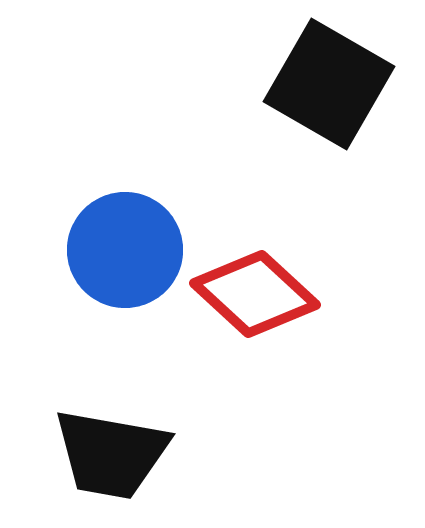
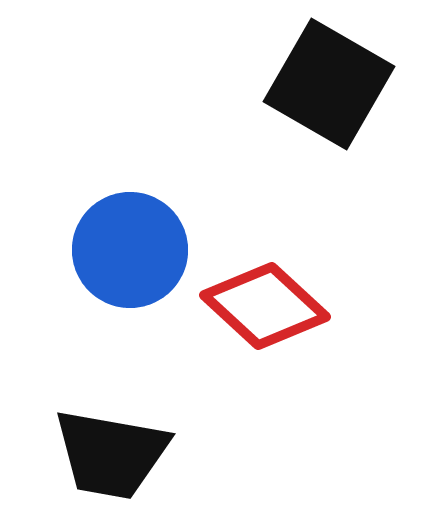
blue circle: moved 5 px right
red diamond: moved 10 px right, 12 px down
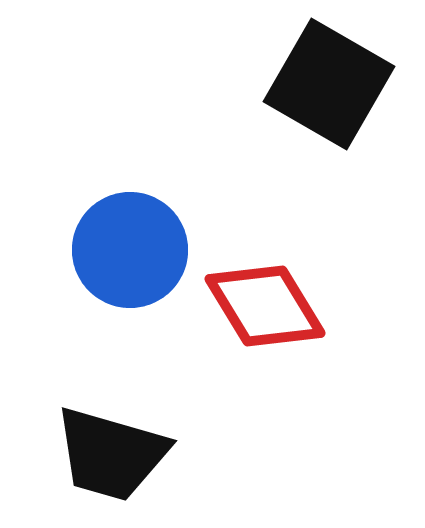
red diamond: rotated 16 degrees clockwise
black trapezoid: rotated 6 degrees clockwise
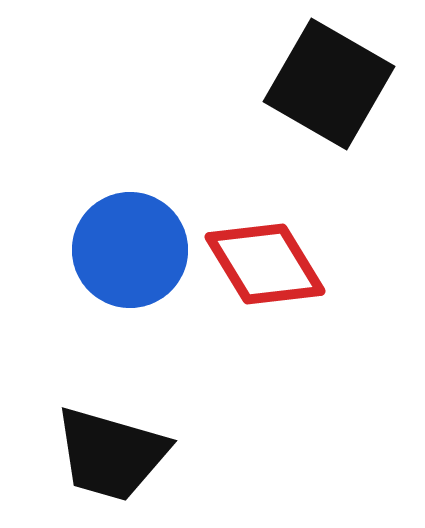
red diamond: moved 42 px up
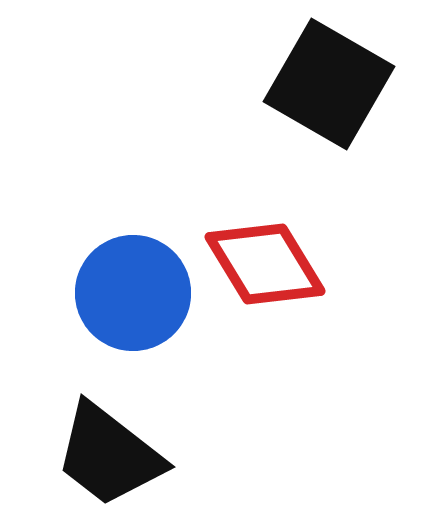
blue circle: moved 3 px right, 43 px down
black trapezoid: moved 2 px left, 1 px down; rotated 22 degrees clockwise
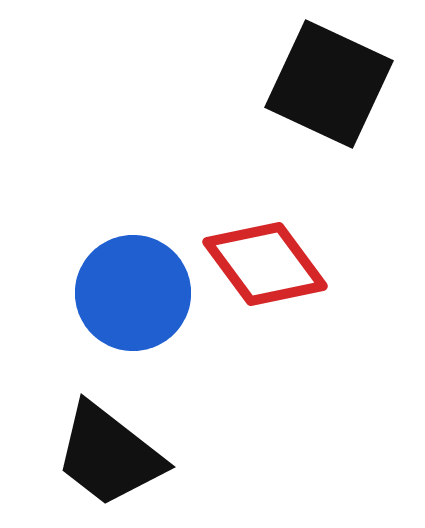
black square: rotated 5 degrees counterclockwise
red diamond: rotated 5 degrees counterclockwise
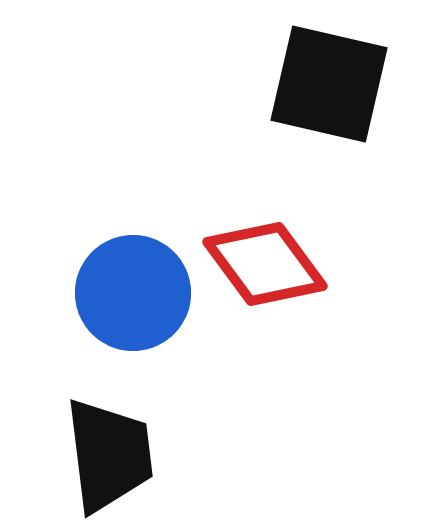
black square: rotated 12 degrees counterclockwise
black trapezoid: rotated 135 degrees counterclockwise
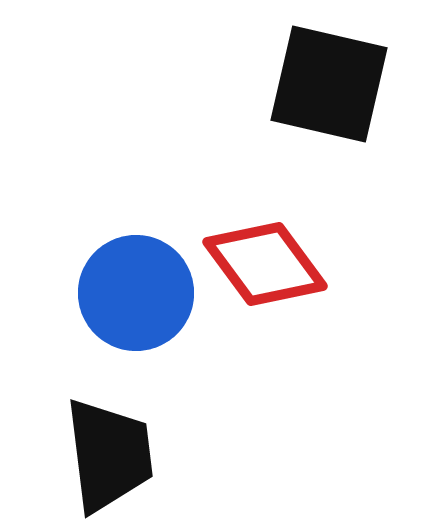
blue circle: moved 3 px right
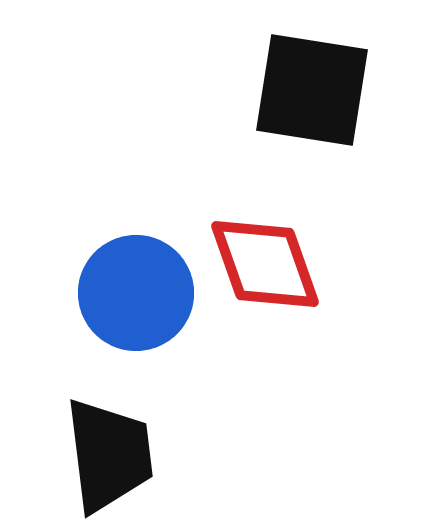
black square: moved 17 px left, 6 px down; rotated 4 degrees counterclockwise
red diamond: rotated 17 degrees clockwise
